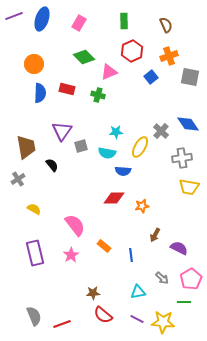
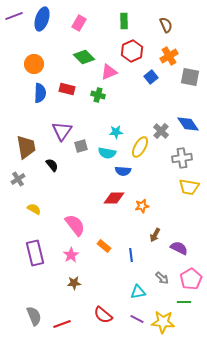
orange cross at (169, 56): rotated 12 degrees counterclockwise
brown star at (93, 293): moved 19 px left, 10 px up
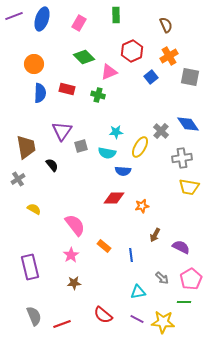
green rectangle at (124, 21): moved 8 px left, 6 px up
purple semicircle at (179, 248): moved 2 px right, 1 px up
purple rectangle at (35, 253): moved 5 px left, 14 px down
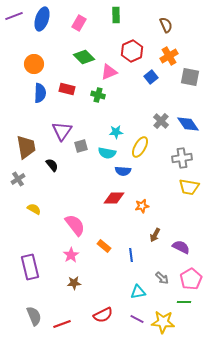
gray cross at (161, 131): moved 10 px up
red semicircle at (103, 315): rotated 66 degrees counterclockwise
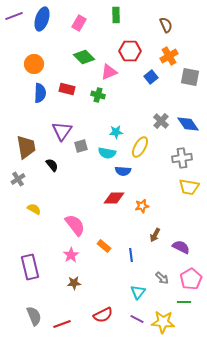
red hexagon at (132, 51): moved 2 px left; rotated 25 degrees clockwise
cyan triangle at (138, 292): rotated 42 degrees counterclockwise
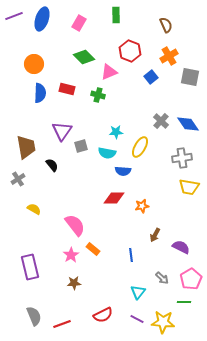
red hexagon at (130, 51): rotated 20 degrees clockwise
orange rectangle at (104, 246): moved 11 px left, 3 px down
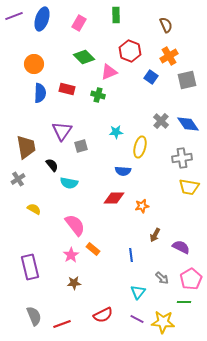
blue square at (151, 77): rotated 16 degrees counterclockwise
gray square at (190, 77): moved 3 px left, 3 px down; rotated 24 degrees counterclockwise
yellow ellipse at (140, 147): rotated 15 degrees counterclockwise
cyan semicircle at (107, 153): moved 38 px left, 30 px down
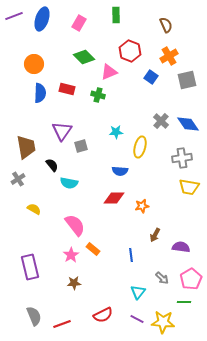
blue semicircle at (123, 171): moved 3 px left
purple semicircle at (181, 247): rotated 18 degrees counterclockwise
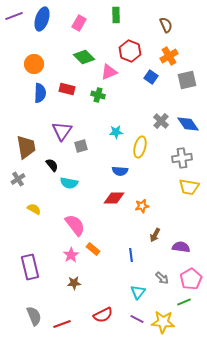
green line at (184, 302): rotated 24 degrees counterclockwise
